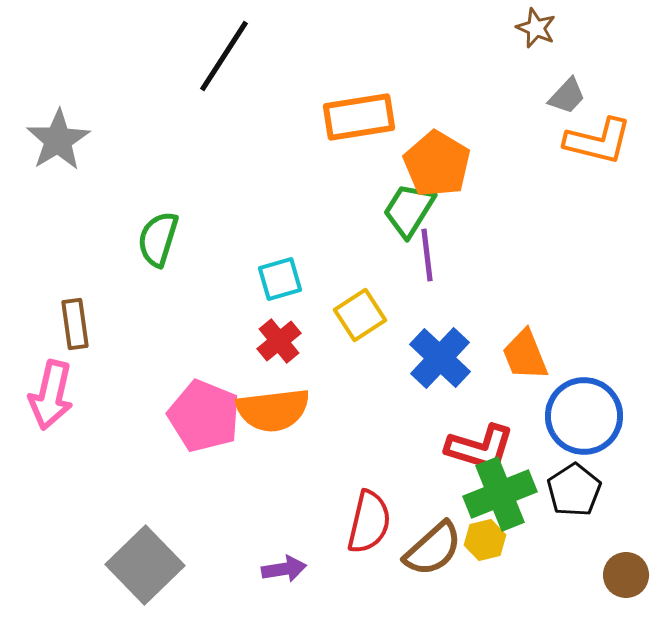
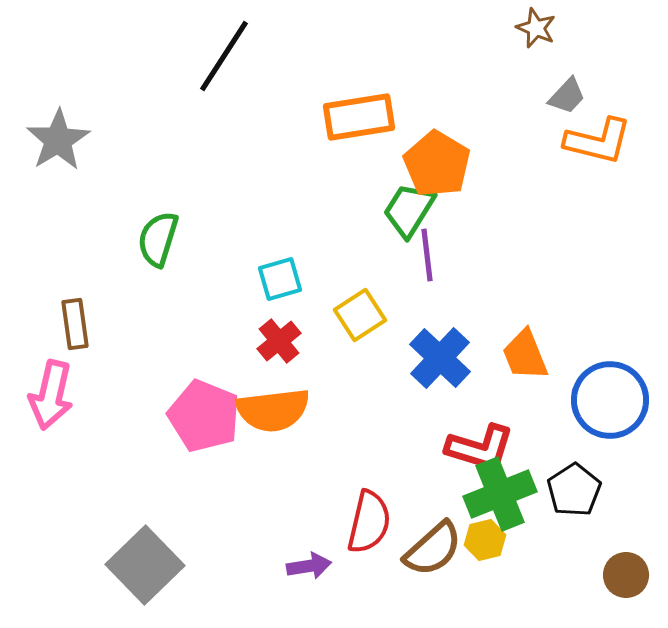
blue circle: moved 26 px right, 16 px up
purple arrow: moved 25 px right, 3 px up
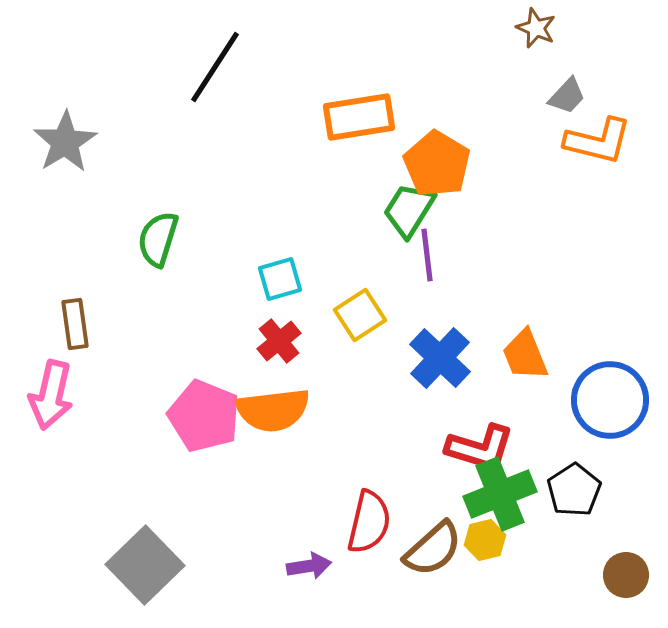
black line: moved 9 px left, 11 px down
gray star: moved 7 px right, 2 px down
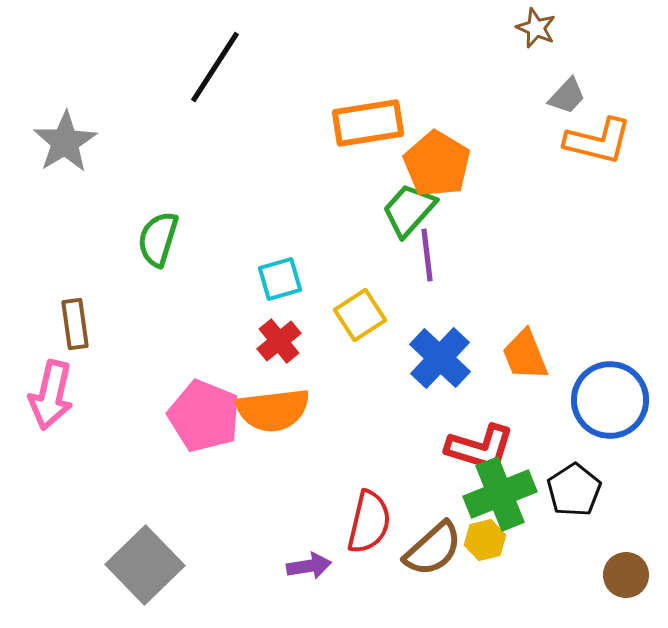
orange rectangle: moved 9 px right, 6 px down
green trapezoid: rotated 10 degrees clockwise
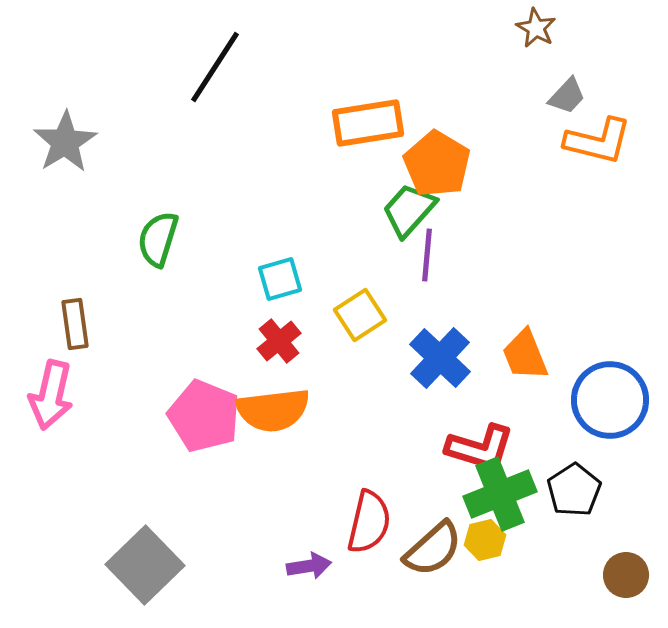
brown star: rotated 6 degrees clockwise
purple line: rotated 12 degrees clockwise
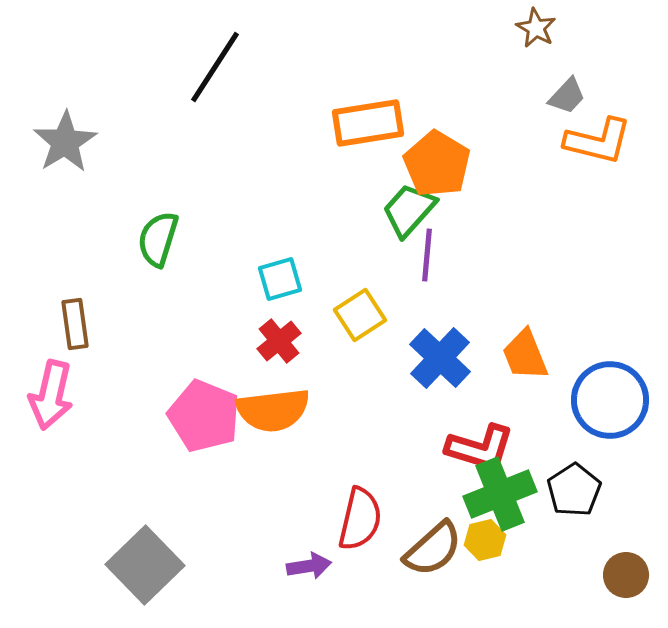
red semicircle: moved 9 px left, 3 px up
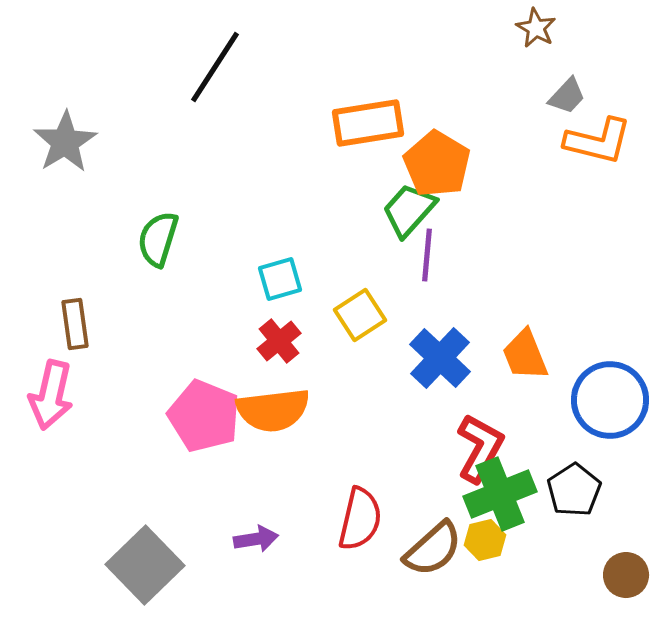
red L-shape: rotated 78 degrees counterclockwise
purple arrow: moved 53 px left, 27 px up
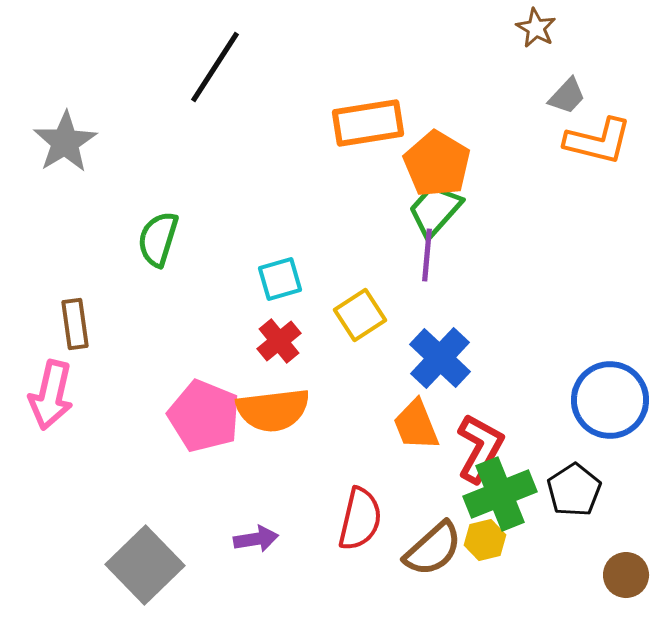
green trapezoid: moved 26 px right
orange trapezoid: moved 109 px left, 70 px down
